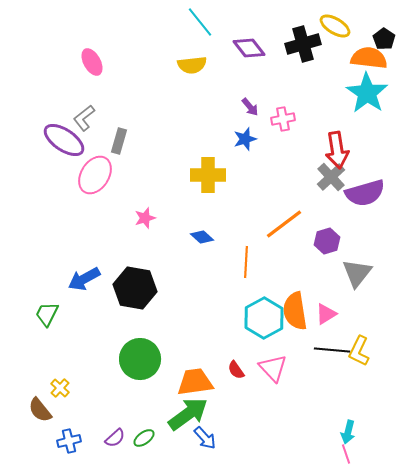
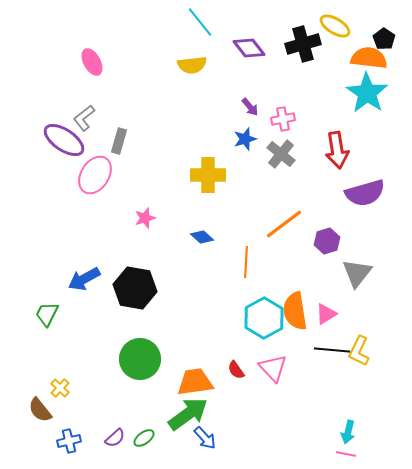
gray cross at (331, 177): moved 50 px left, 23 px up; rotated 8 degrees counterclockwise
pink line at (346, 454): rotated 60 degrees counterclockwise
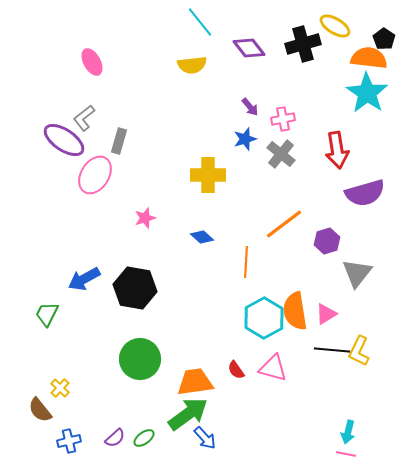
pink triangle at (273, 368): rotated 32 degrees counterclockwise
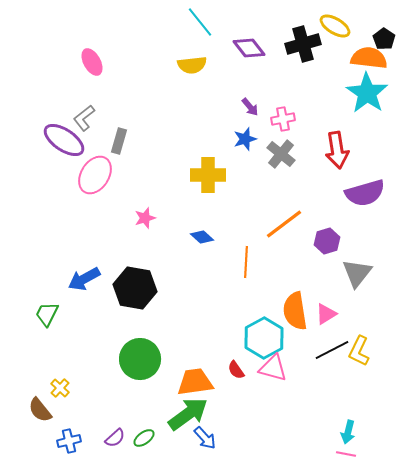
cyan hexagon at (264, 318): moved 20 px down
black line at (332, 350): rotated 32 degrees counterclockwise
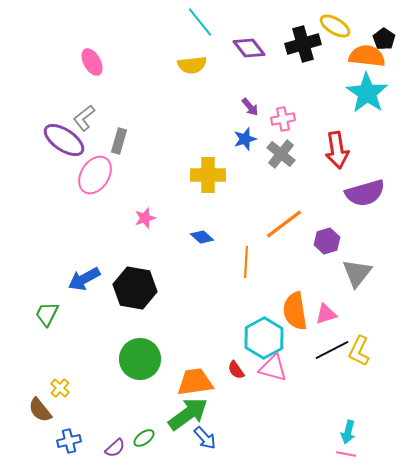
orange semicircle at (369, 58): moved 2 px left, 2 px up
pink triangle at (326, 314): rotated 15 degrees clockwise
purple semicircle at (115, 438): moved 10 px down
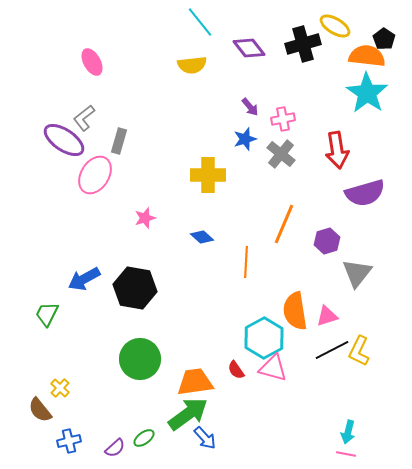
orange line at (284, 224): rotated 30 degrees counterclockwise
pink triangle at (326, 314): moved 1 px right, 2 px down
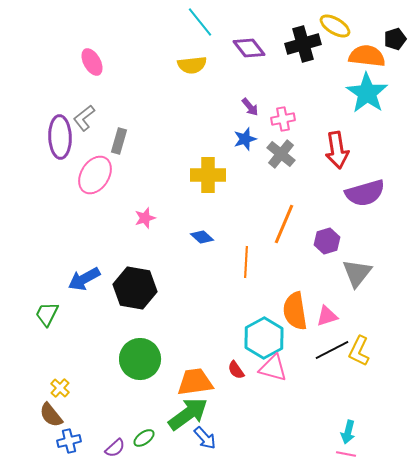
black pentagon at (384, 39): moved 11 px right; rotated 20 degrees clockwise
purple ellipse at (64, 140): moved 4 px left, 3 px up; rotated 54 degrees clockwise
brown semicircle at (40, 410): moved 11 px right, 5 px down
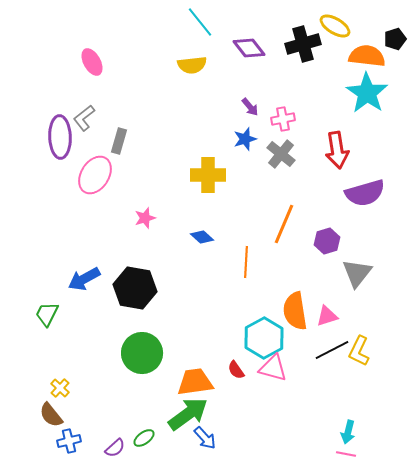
green circle at (140, 359): moved 2 px right, 6 px up
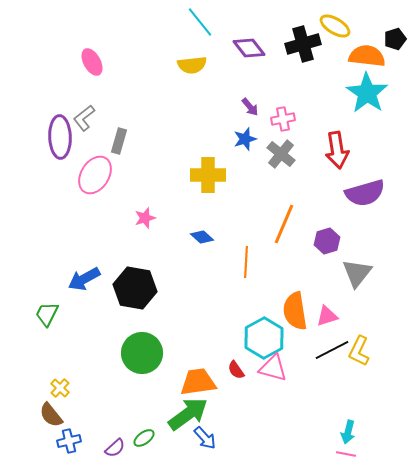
orange trapezoid at (195, 382): moved 3 px right
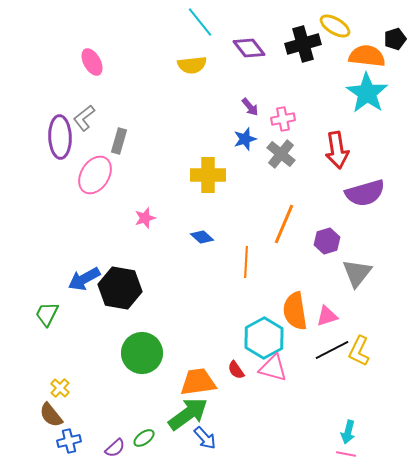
black hexagon at (135, 288): moved 15 px left
